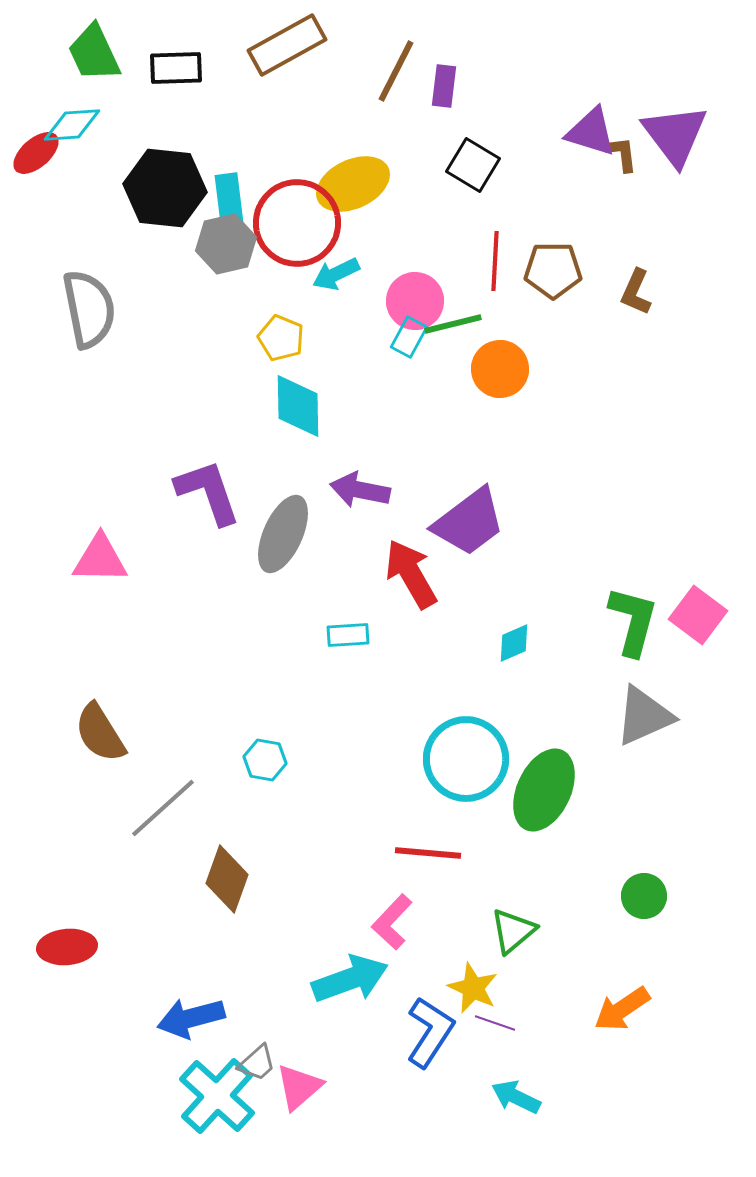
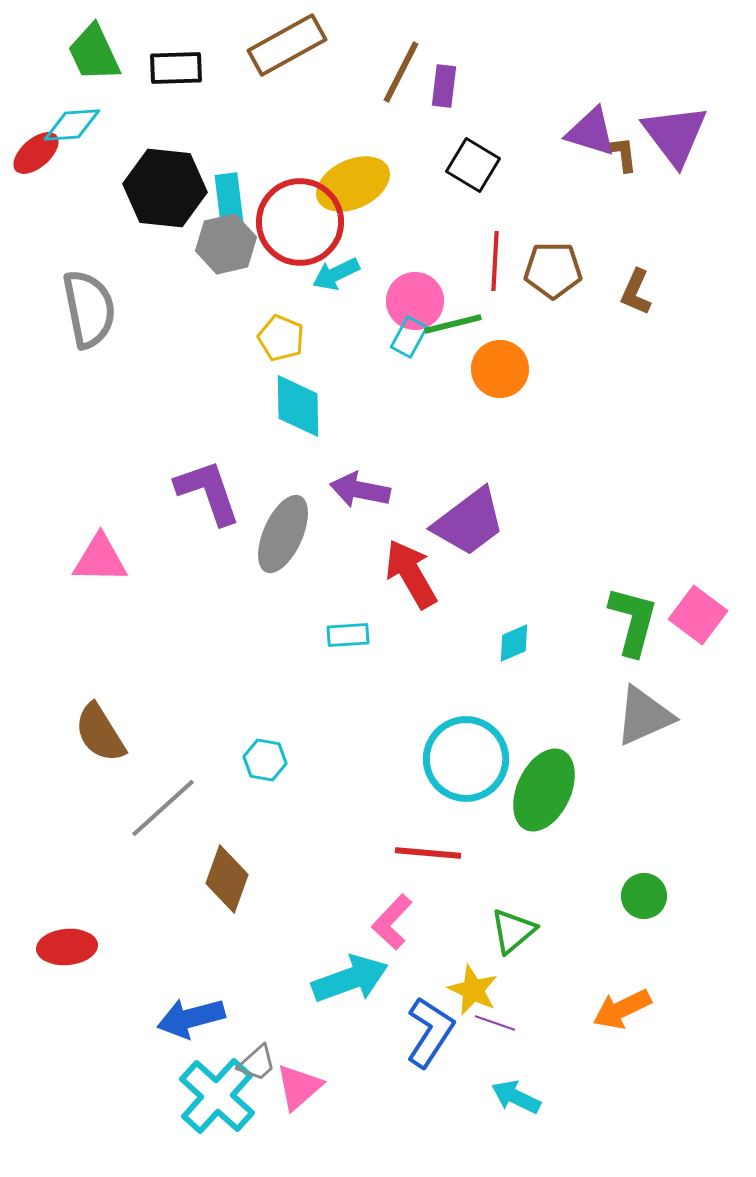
brown line at (396, 71): moved 5 px right, 1 px down
red circle at (297, 223): moved 3 px right, 1 px up
yellow star at (473, 988): moved 2 px down
orange arrow at (622, 1009): rotated 8 degrees clockwise
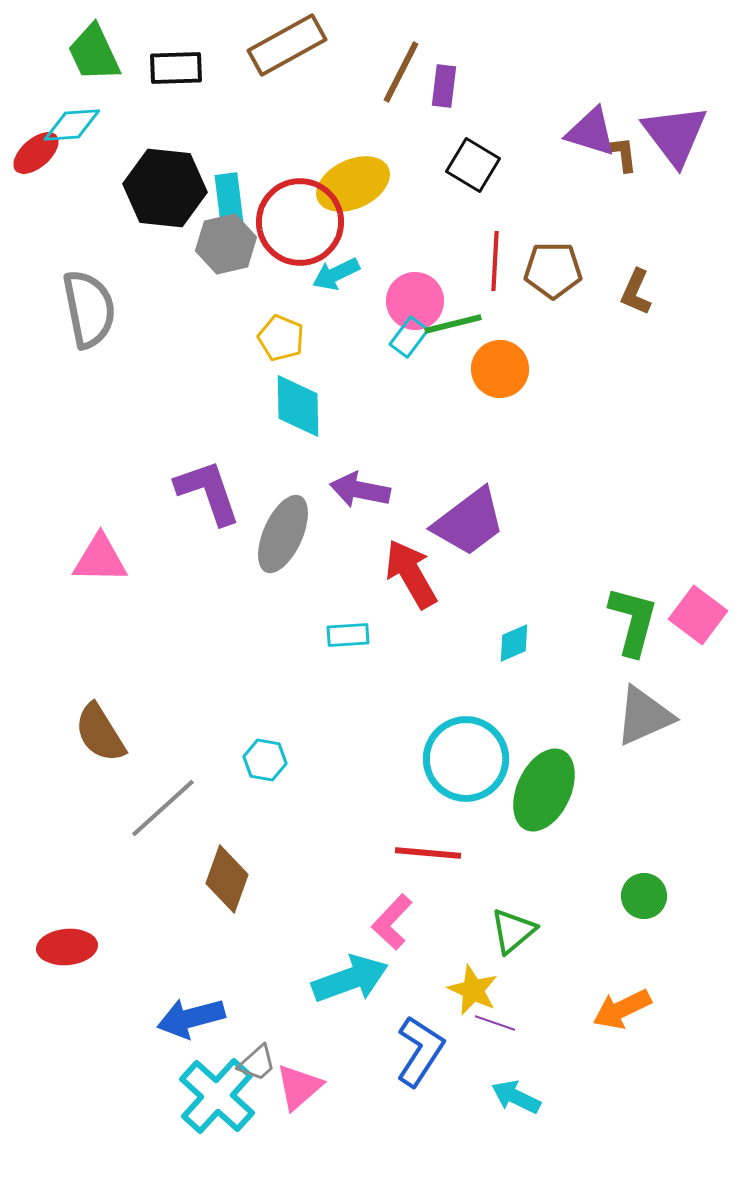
cyan rectangle at (409, 337): rotated 9 degrees clockwise
blue L-shape at (430, 1032): moved 10 px left, 19 px down
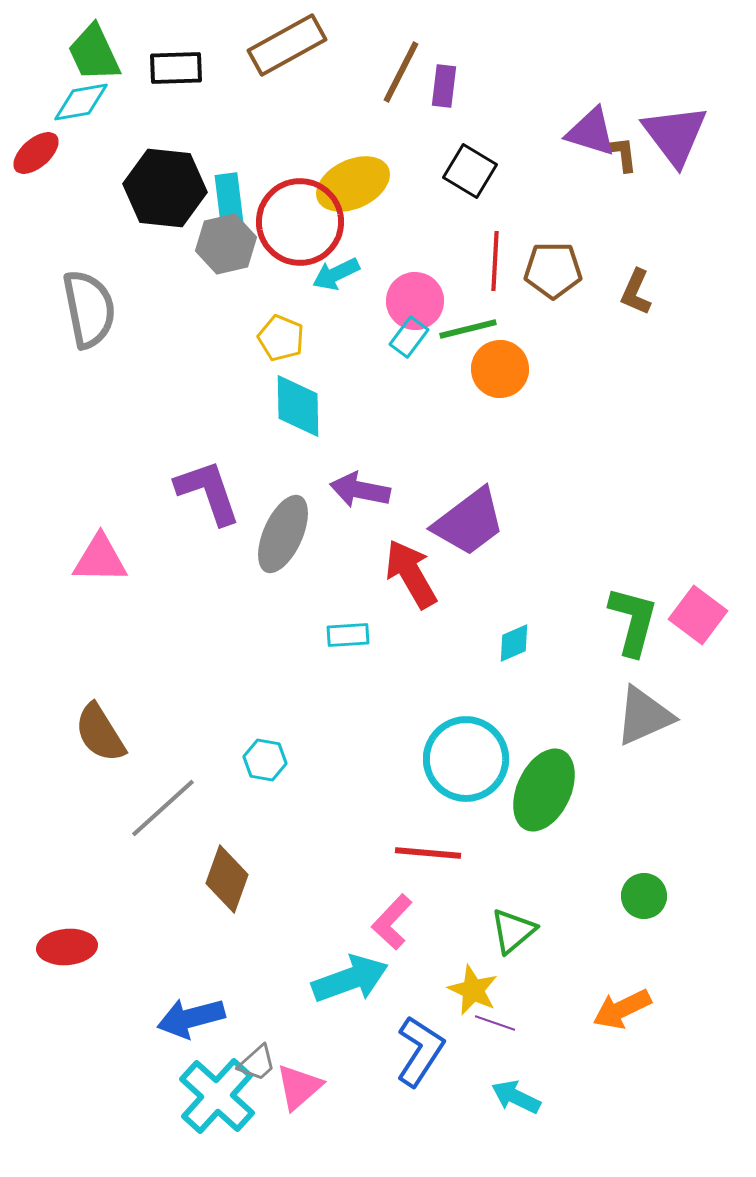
cyan diamond at (72, 125): moved 9 px right, 23 px up; rotated 6 degrees counterclockwise
black square at (473, 165): moved 3 px left, 6 px down
green line at (453, 324): moved 15 px right, 5 px down
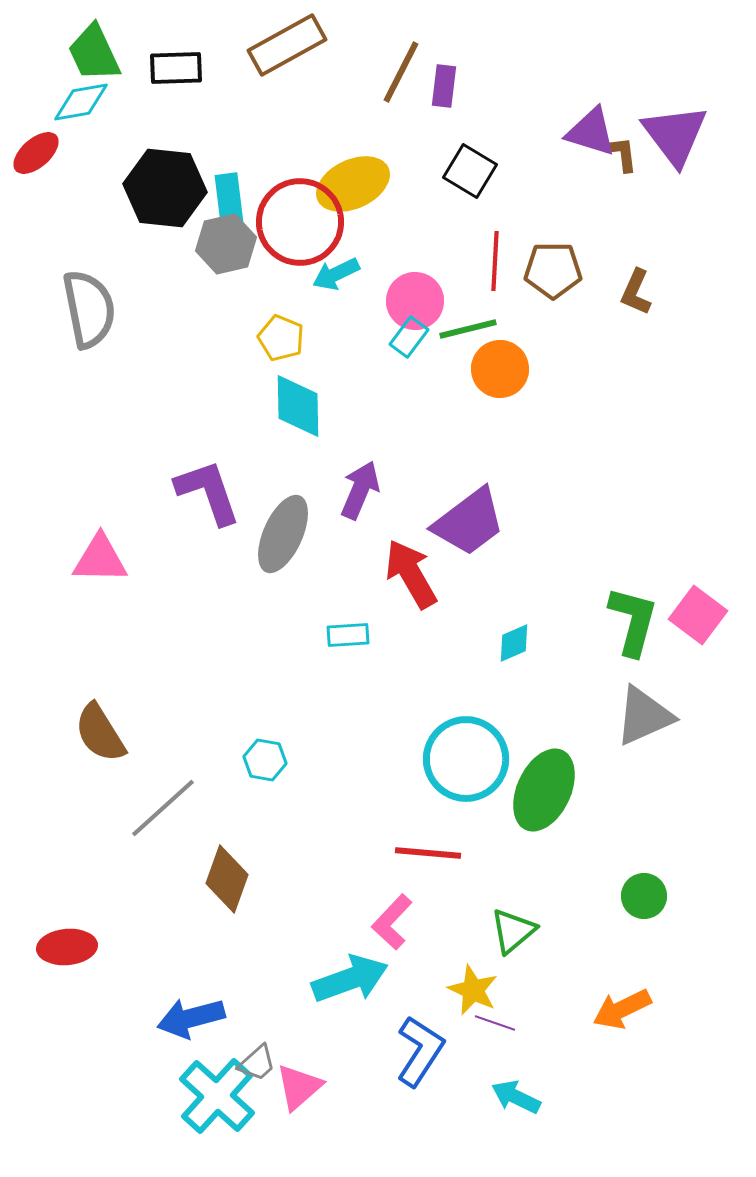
purple arrow at (360, 490): rotated 102 degrees clockwise
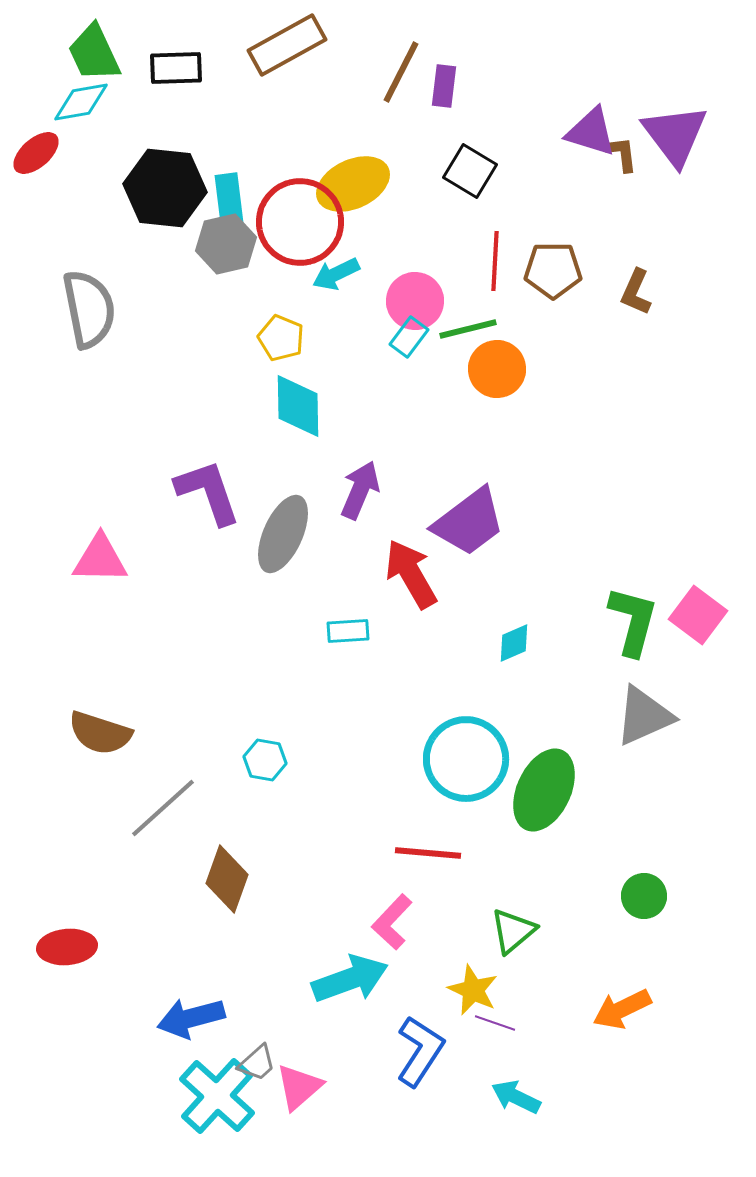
orange circle at (500, 369): moved 3 px left
cyan rectangle at (348, 635): moved 4 px up
brown semicircle at (100, 733): rotated 40 degrees counterclockwise
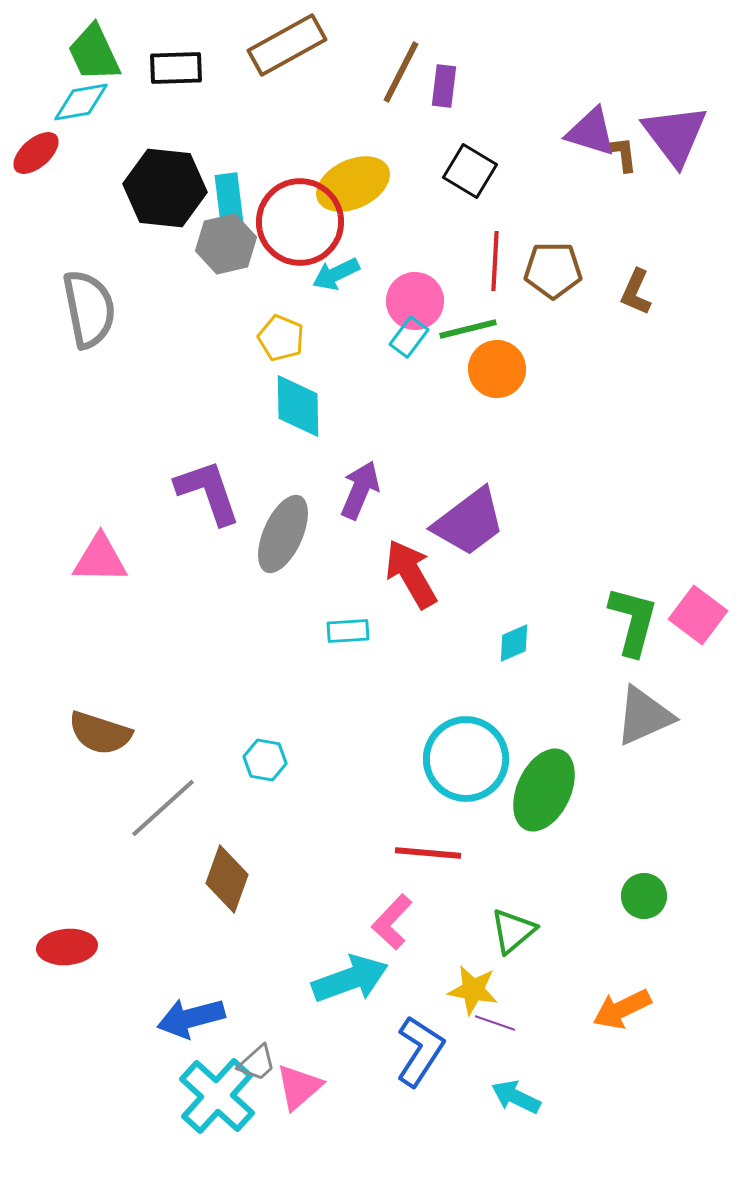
yellow star at (473, 990): rotated 15 degrees counterclockwise
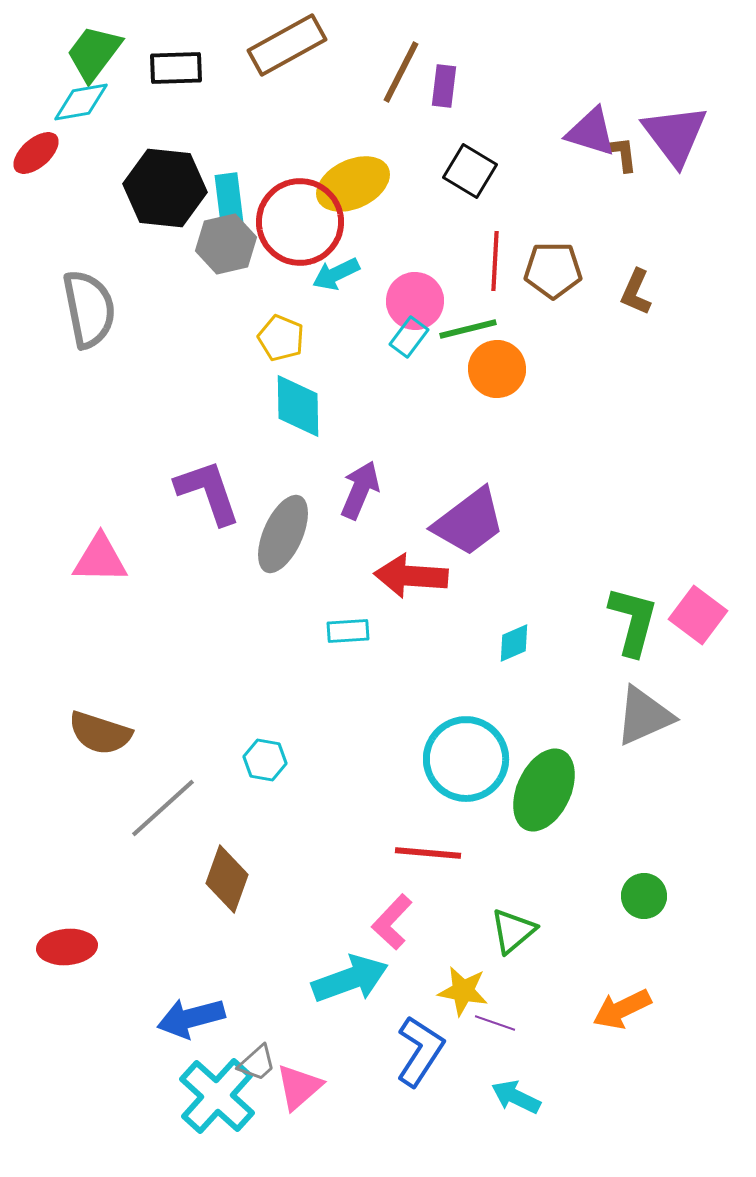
green trapezoid at (94, 53): rotated 62 degrees clockwise
red arrow at (411, 574): moved 2 px down; rotated 56 degrees counterclockwise
yellow star at (473, 990): moved 10 px left, 1 px down
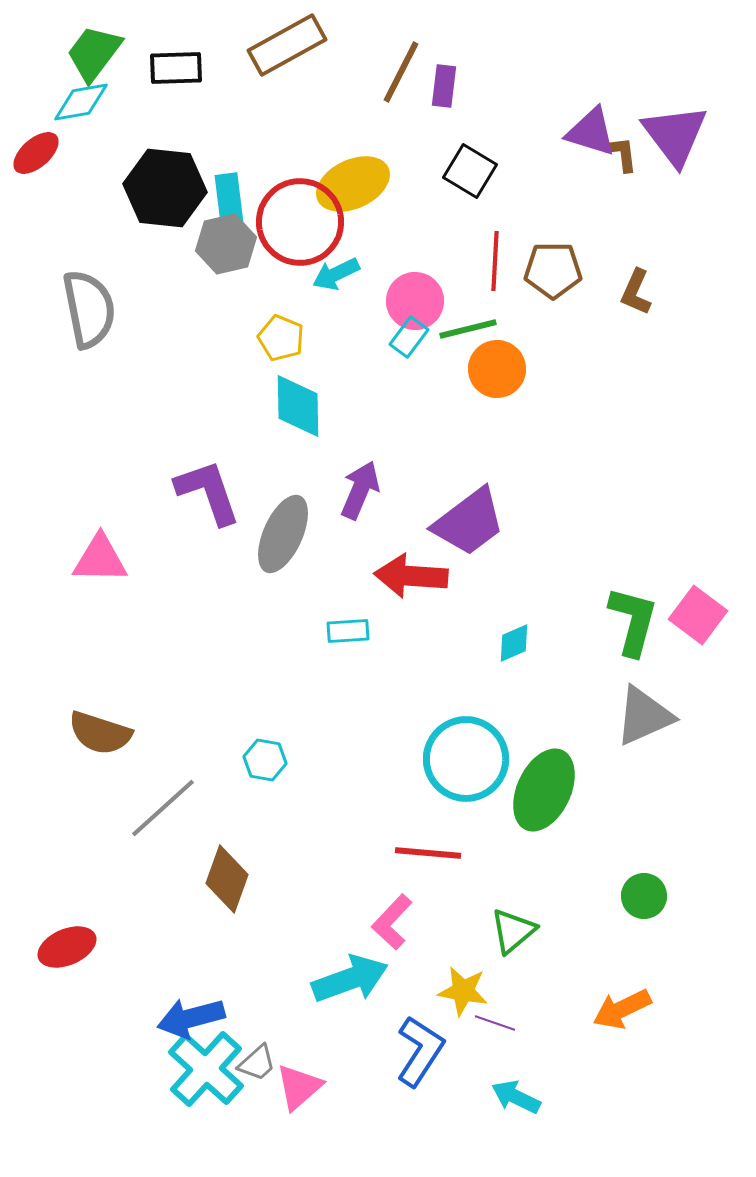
red ellipse at (67, 947): rotated 18 degrees counterclockwise
cyan cross at (217, 1096): moved 11 px left, 27 px up
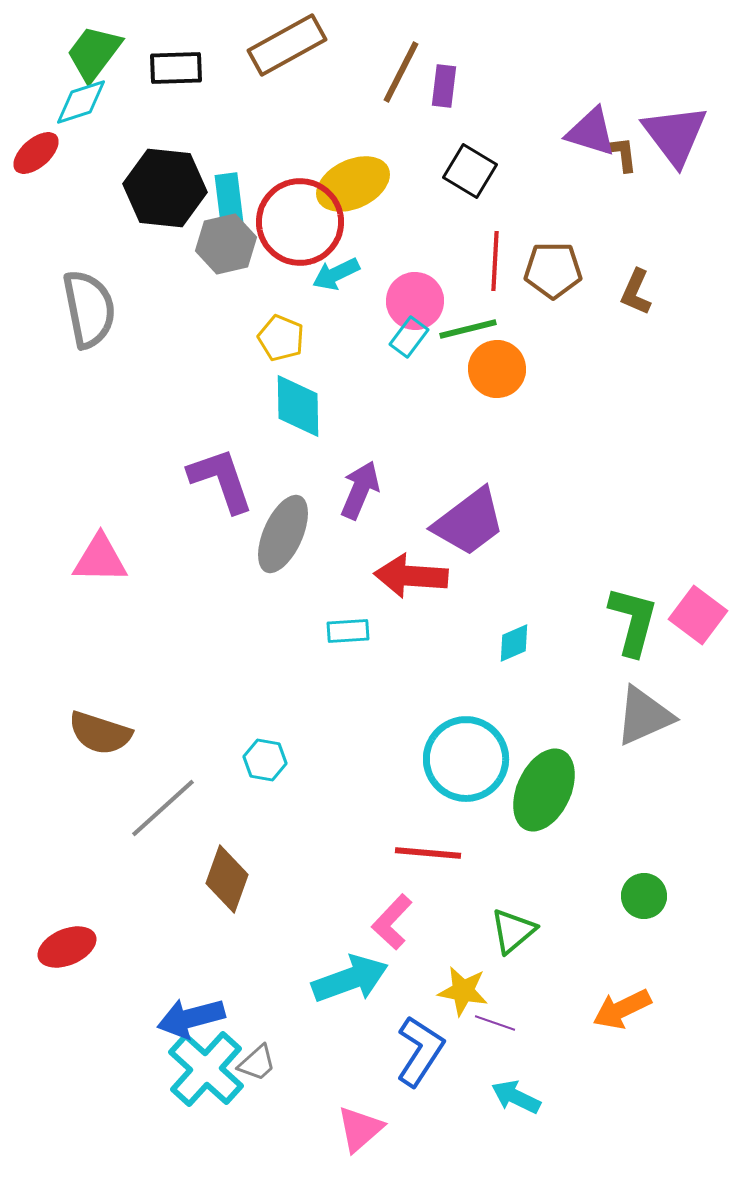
cyan diamond at (81, 102): rotated 8 degrees counterclockwise
purple L-shape at (208, 492): moved 13 px right, 12 px up
pink triangle at (299, 1087): moved 61 px right, 42 px down
